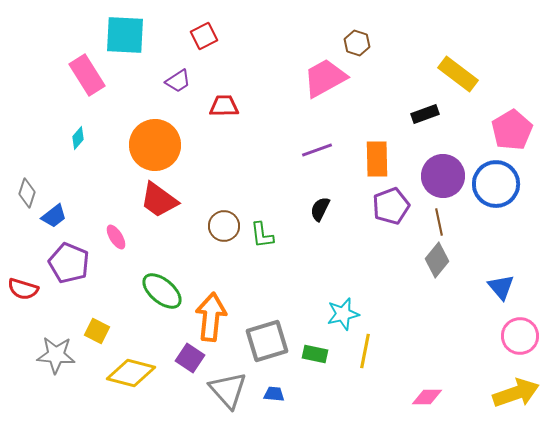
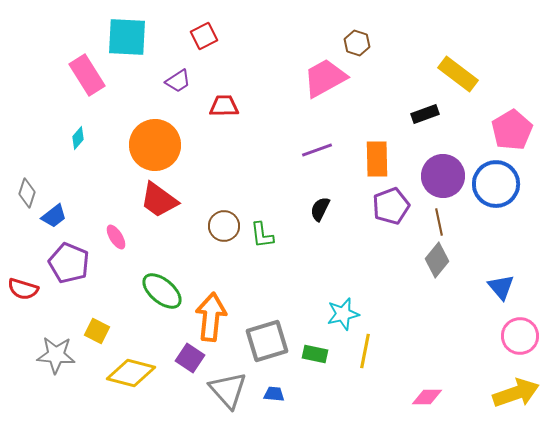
cyan square at (125, 35): moved 2 px right, 2 px down
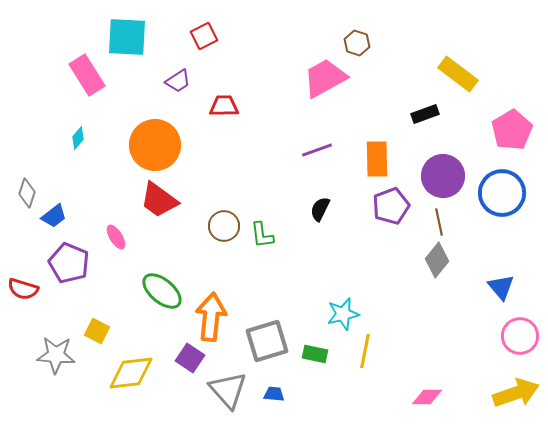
blue circle at (496, 184): moved 6 px right, 9 px down
yellow diamond at (131, 373): rotated 21 degrees counterclockwise
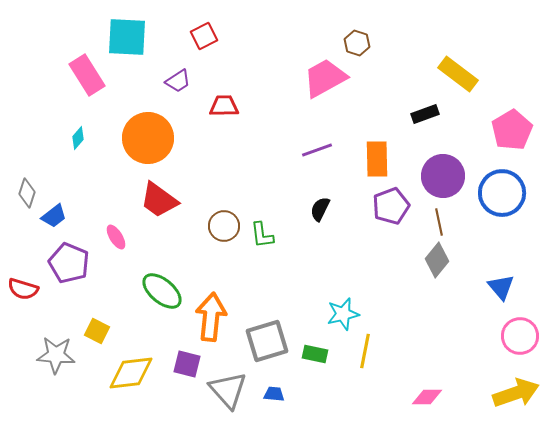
orange circle at (155, 145): moved 7 px left, 7 px up
purple square at (190, 358): moved 3 px left, 6 px down; rotated 20 degrees counterclockwise
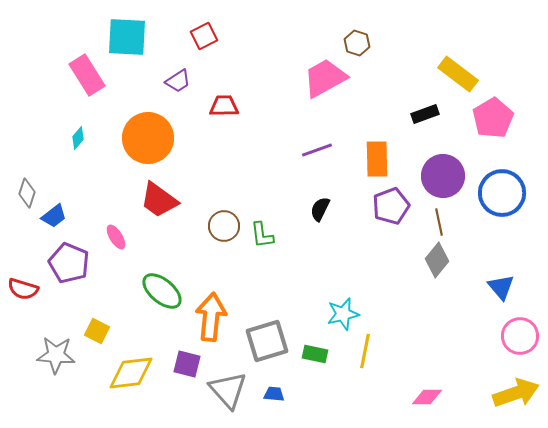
pink pentagon at (512, 130): moved 19 px left, 12 px up
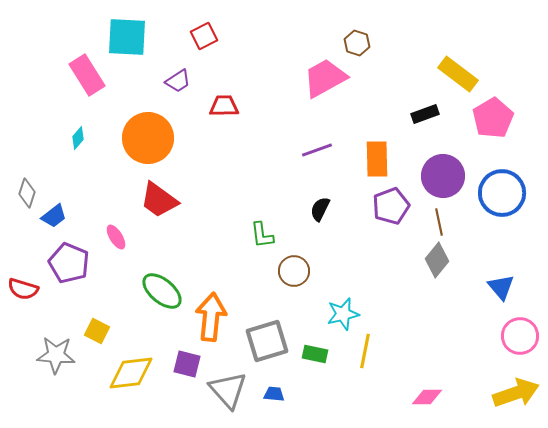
brown circle at (224, 226): moved 70 px right, 45 px down
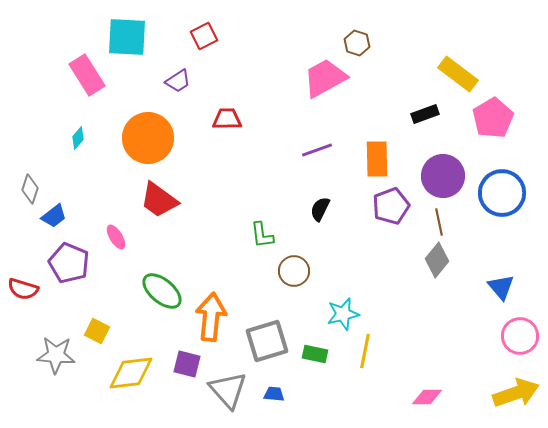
red trapezoid at (224, 106): moved 3 px right, 13 px down
gray diamond at (27, 193): moved 3 px right, 4 px up
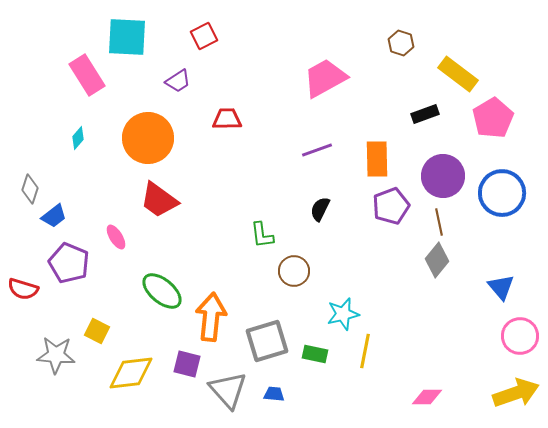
brown hexagon at (357, 43): moved 44 px right
